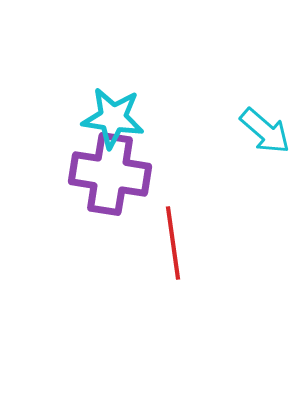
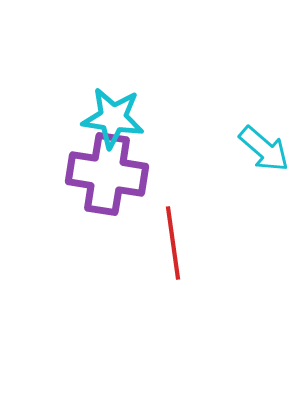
cyan arrow: moved 1 px left, 18 px down
purple cross: moved 3 px left
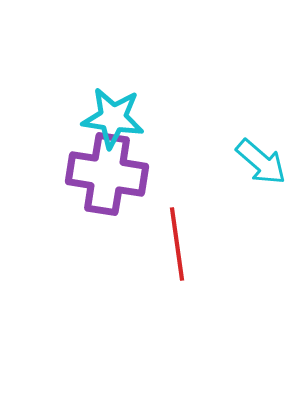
cyan arrow: moved 3 px left, 13 px down
red line: moved 4 px right, 1 px down
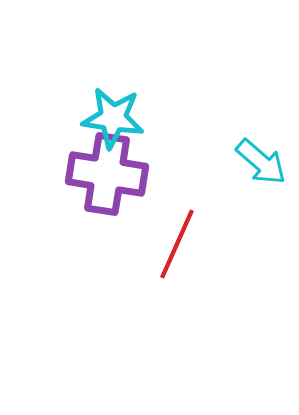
red line: rotated 32 degrees clockwise
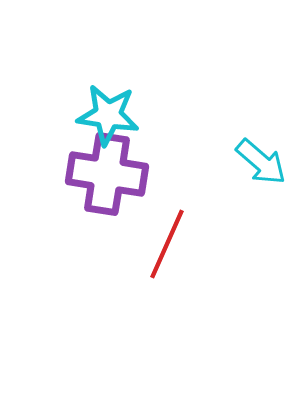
cyan star: moved 5 px left, 3 px up
red line: moved 10 px left
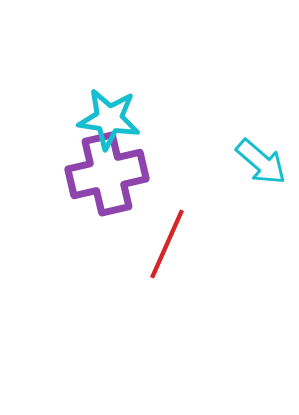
cyan star: moved 1 px right, 4 px down
purple cross: rotated 22 degrees counterclockwise
